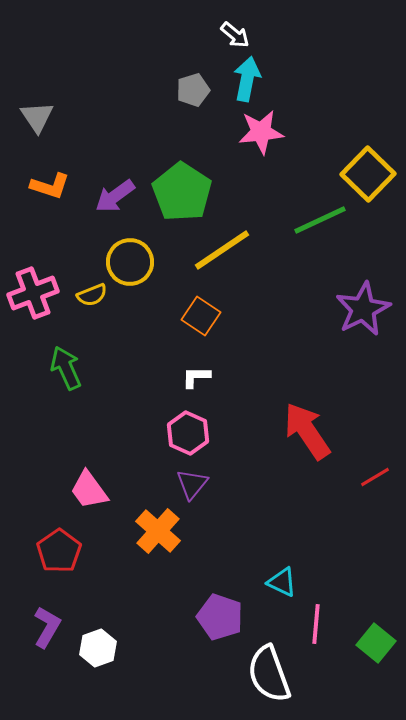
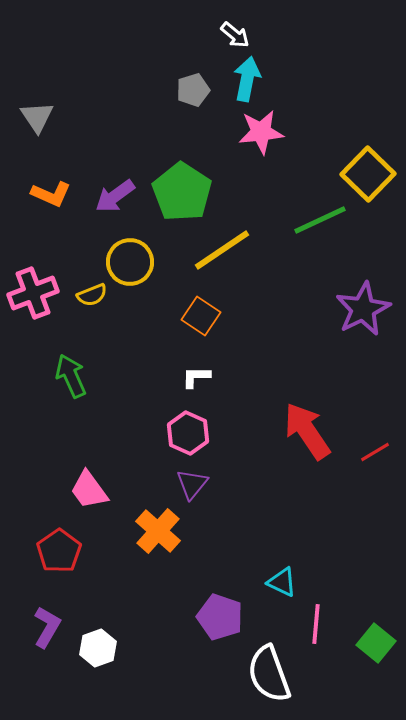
orange L-shape: moved 1 px right, 8 px down; rotated 6 degrees clockwise
green arrow: moved 5 px right, 8 px down
red line: moved 25 px up
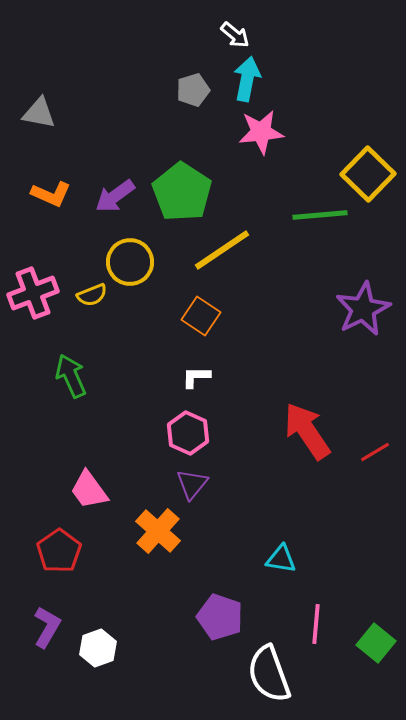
gray triangle: moved 2 px right, 4 px up; rotated 45 degrees counterclockwise
green line: moved 5 px up; rotated 20 degrees clockwise
cyan triangle: moved 1 px left, 23 px up; rotated 16 degrees counterclockwise
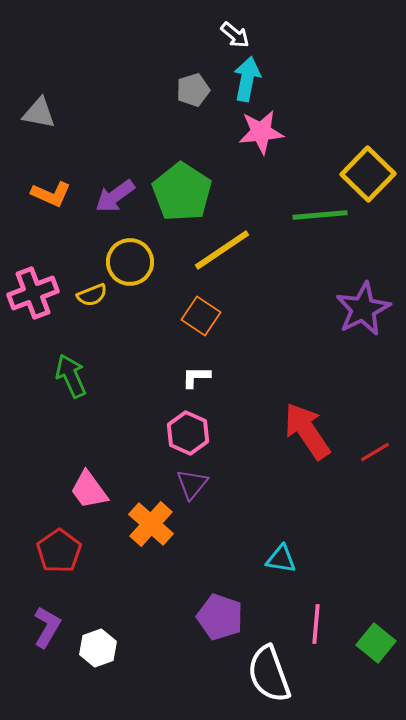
orange cross: moved 7 px left, 7 px up
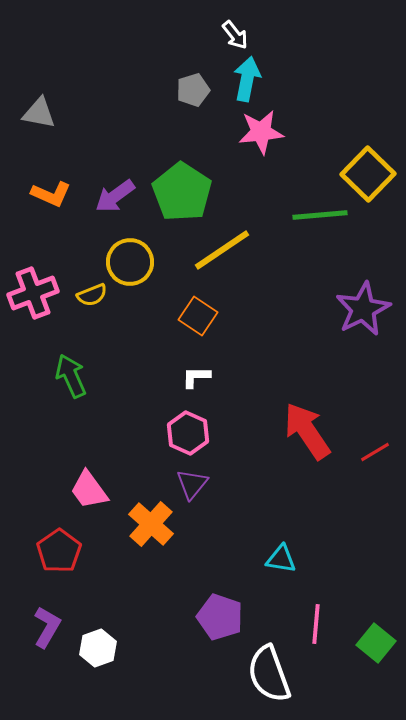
white arrow: rotated 12 degrees clockwise
orange square: moved 3 px left
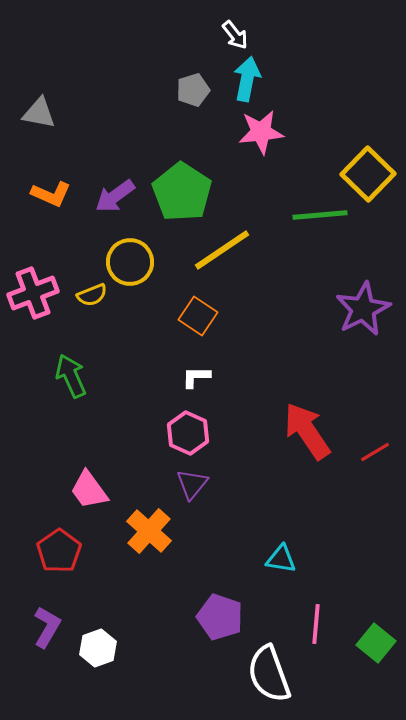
orange cross: moved 2 px left, 7 px down
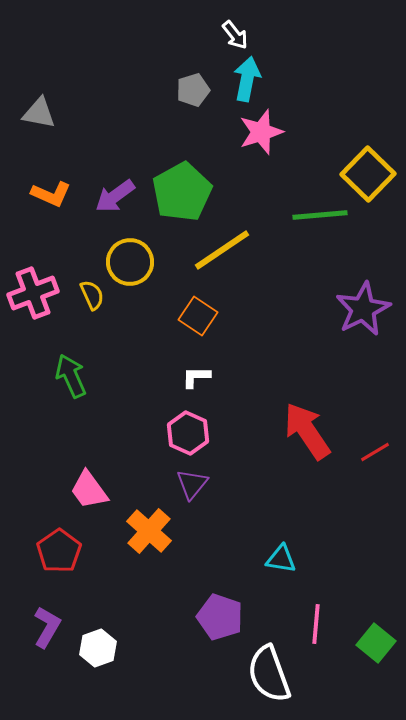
pink star: rotated 12 degrees counterclockwise
green pentagon: rotated 10 degrees clockwise
yellow semicircle: rotated 92 degrees counterclockwise
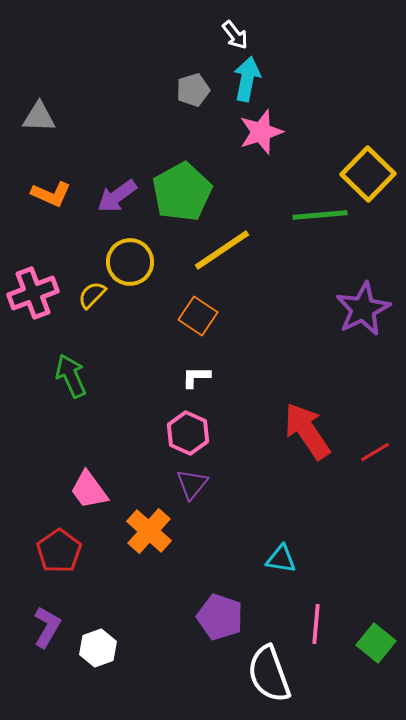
gray triangle: moved 4 px down; rotated 9 degrees counterclockwise
purple arrow: moved 2 px right
yellow semicircle: rotated 112 degrees counterclockwise
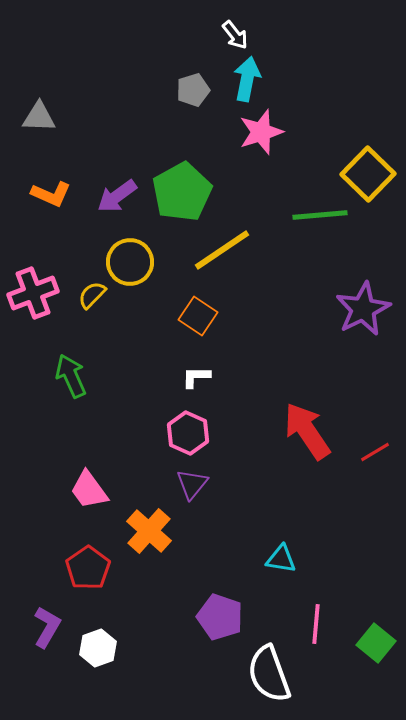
red pentagon: moved 29 px right, 17 px down
